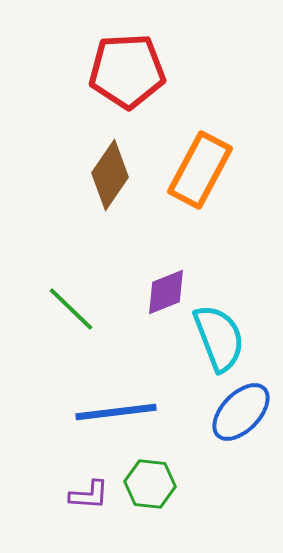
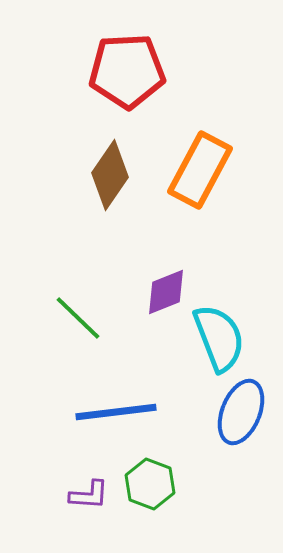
green line: moved 7 px right, 9 px down
blue ellipse: rotated 22 degrees counterclockwise
green hexagon: rotated 15 degrees clockwise
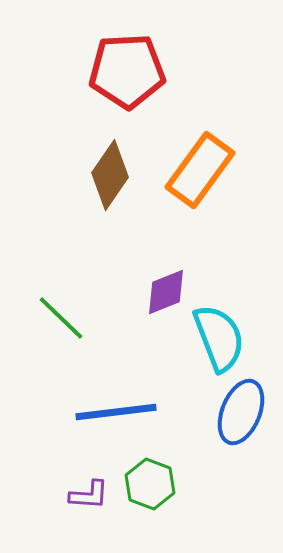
orange rectangle: rotated 8 degrees clockwise
green line: moved 17 px left
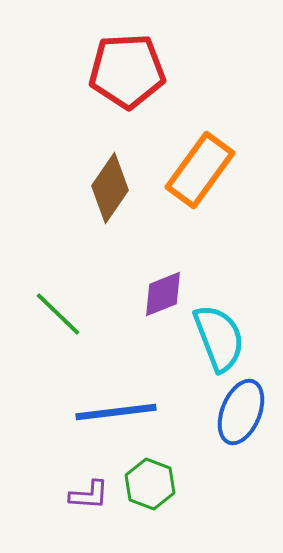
brown diamond: moved 13 px down
purple diamond: moved 3 px left, 2 px down
green line: moved 3 px left, 4 px up
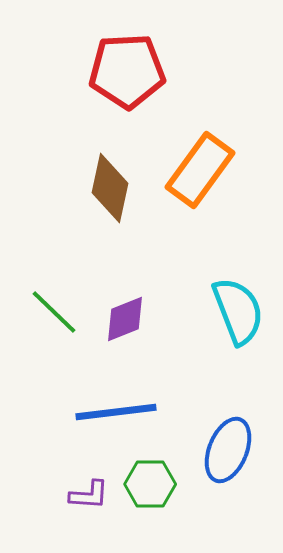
brown diamond: rotated 22 degrees counterclockwise
purple diamond: moved 38 px left, 25 px down
green line: moved 4 px left, 2 px up
cyan semicircle: moved 19 px right, 27 px up
blue ellipse: moved 13 px left, 38 px down
green hexagon: rotated 21 degrees counterclockwise
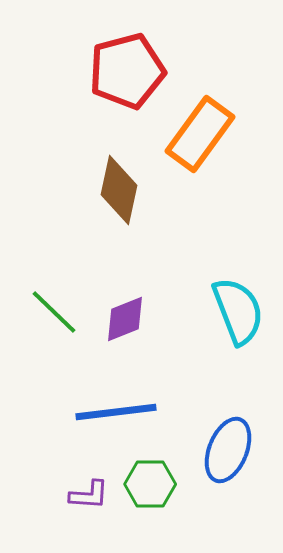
red pentagon: rotated 12 degrees counterclockwise
orange rectangle: moved 36 px up
brown diamond: moved 9 px right, 2 px down
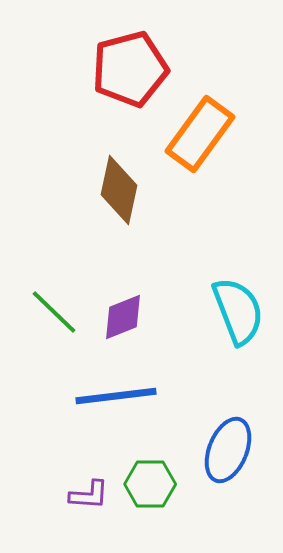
red pentagon: moved 3 px right, 2 px up
purple diamond: moved 2 px left, 2 px up
blue line: moved 16 px up
